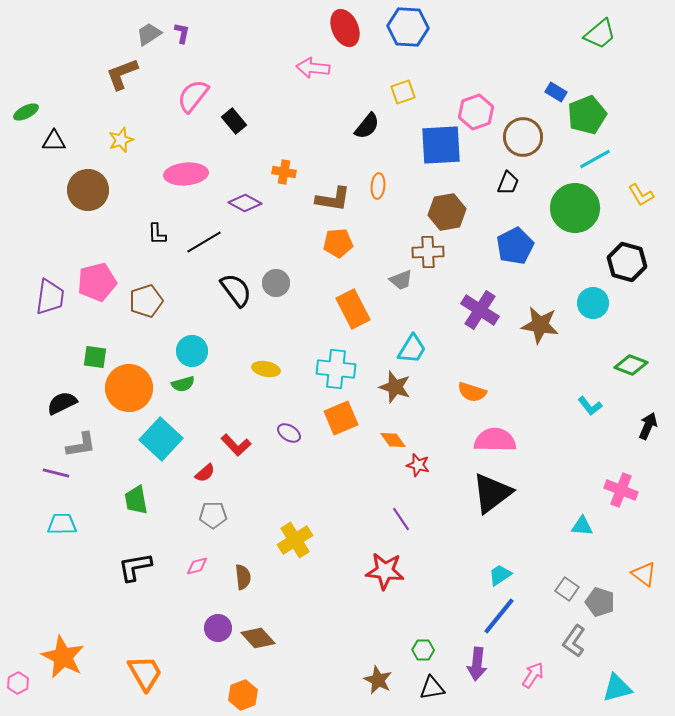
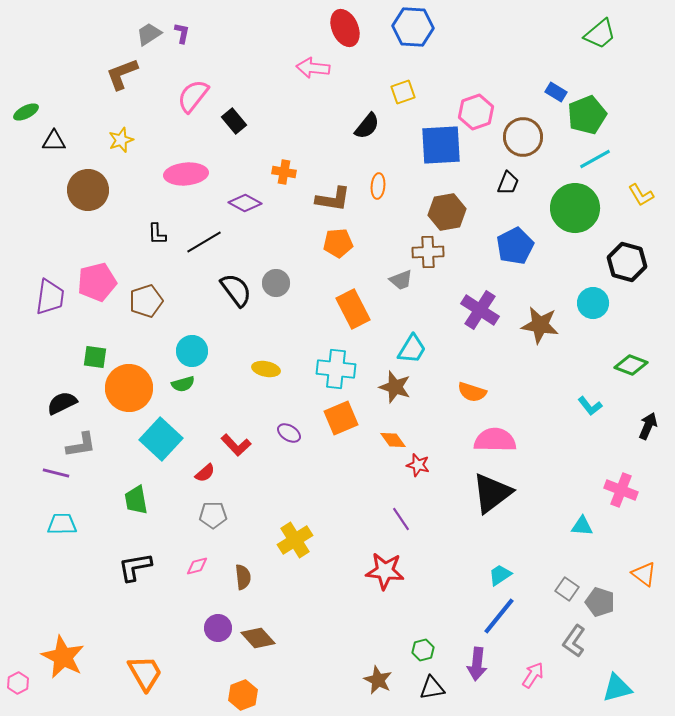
blue hexagon at (408, 27): moved 5 px right
green hexagon at (423, 650): rotated 15 degrees counterclockwise
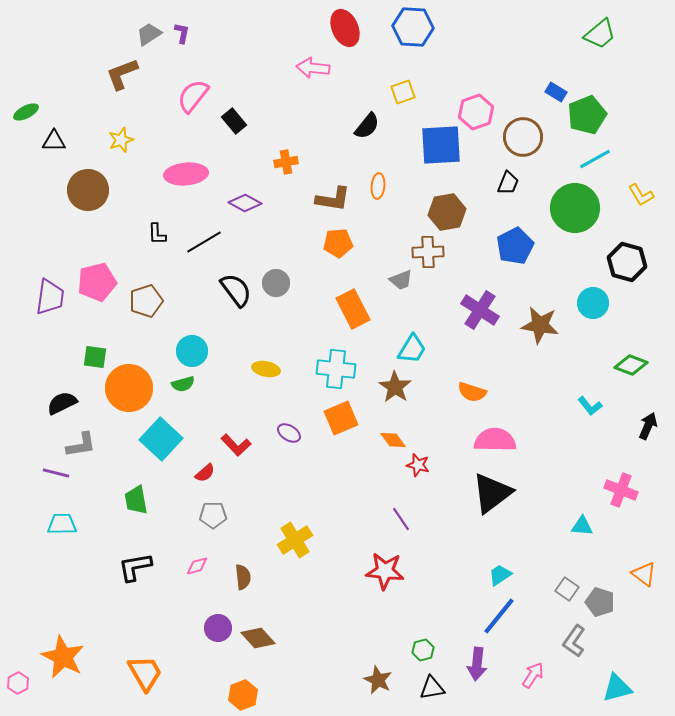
orange cross at (284, 172): moved 2 px right, 10 px up; rotated 20 degrees counterclockwise
brown star at (395, 387): rotated 16 degrees clockwise
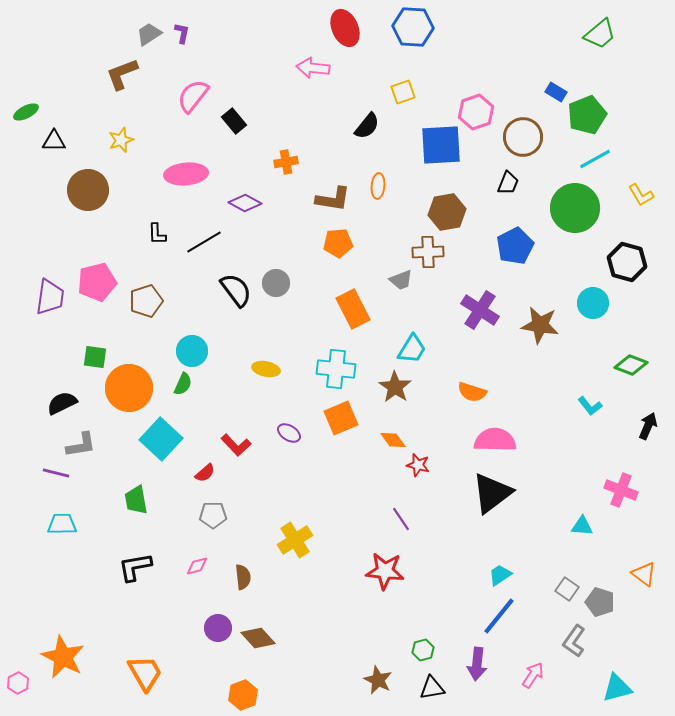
green semicircle at (183, 384): rotated 50 degrees counterclockwise
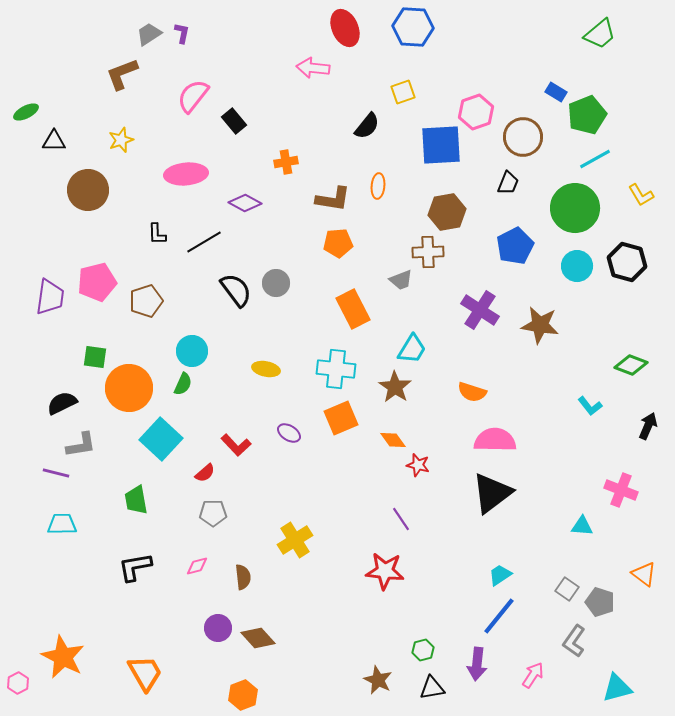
cyan circle at (593, 303): moved 16 px left, 37 px up
gray pentagon at (213, 515): moved 2 px up
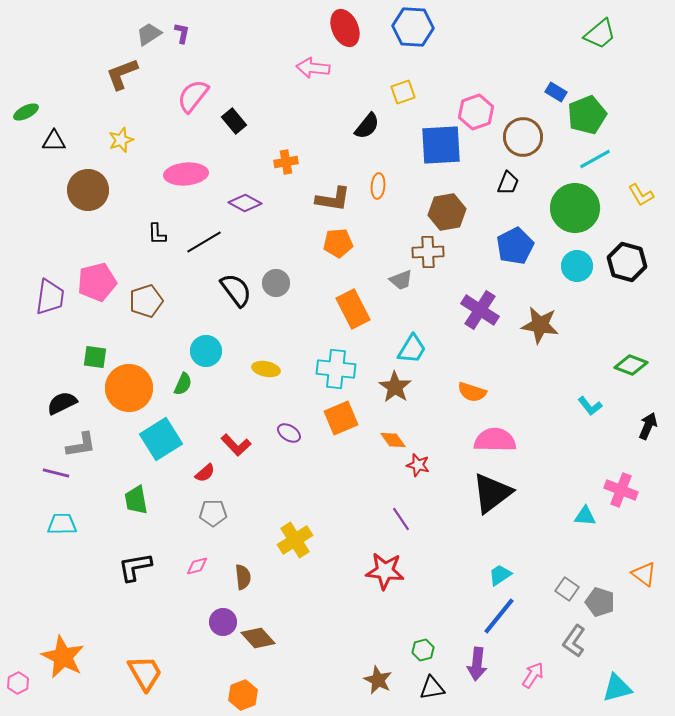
cyan circle at (192, 351): moved 14 px right
cyan square at (161, 439): rotated 15 degrees clockwise
cyan triangle at (582, 526): moved 3 px right, 10 px up
purple circle at (218, 628): moved 5 px right, 6 px up
